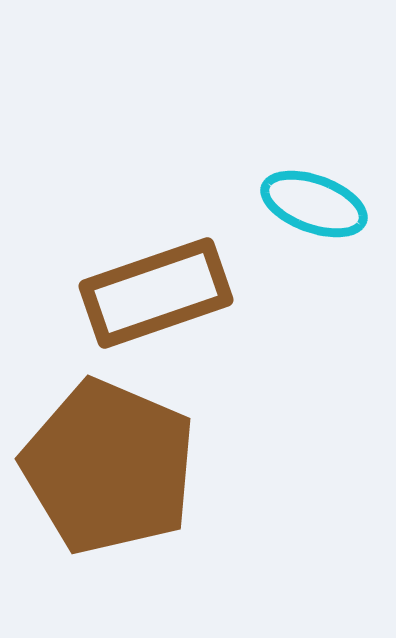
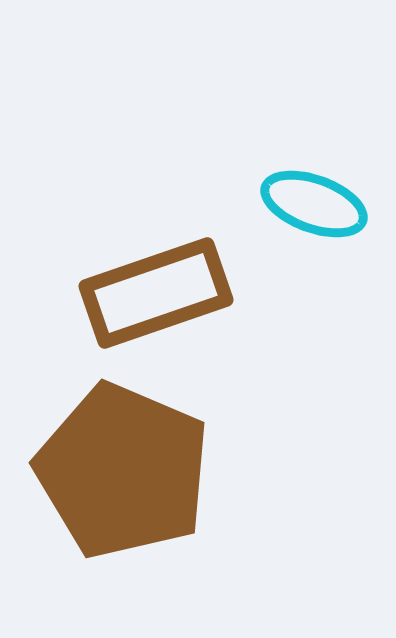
brown pentagon: moved 14 px right, 4 px down
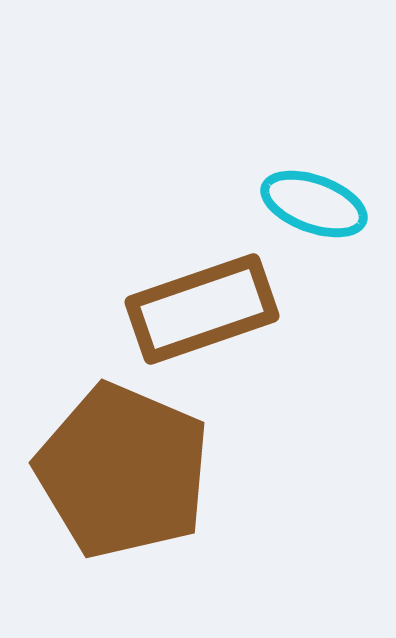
brown rectangle: moved 46 px right, 16 px down
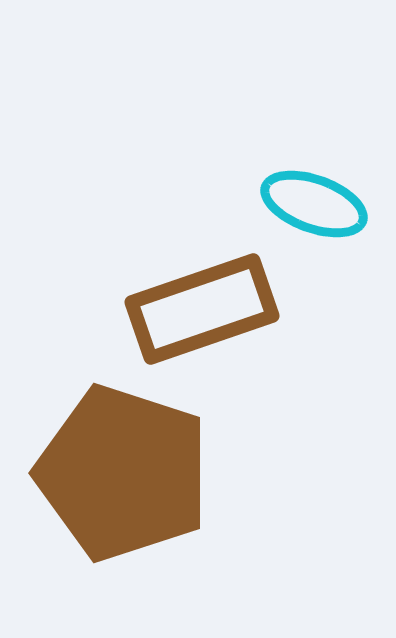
brown pentagon: moved 2 px down; rotated 5 degrees counterclockwise
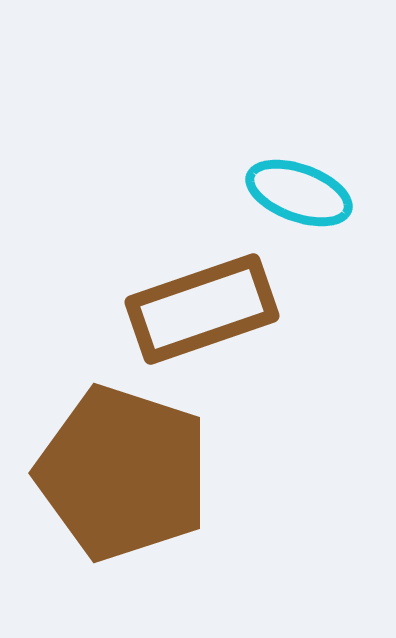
cyan ellipse: moved 15 px left, 11 px up
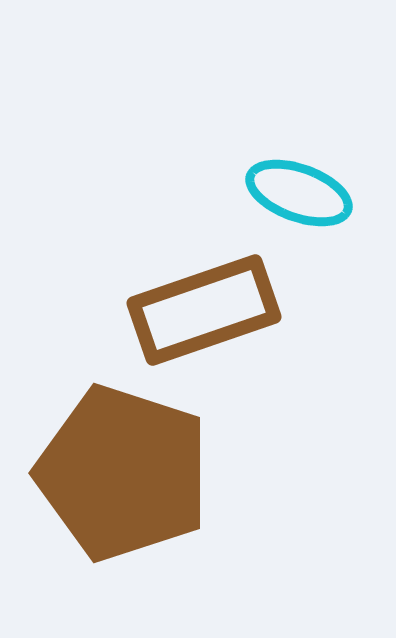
brown rectangle: moved 2 px right, 1 px down
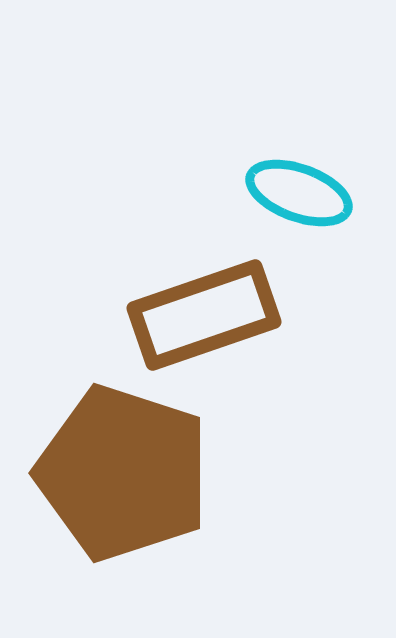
brown rectangle: moved 5 px down
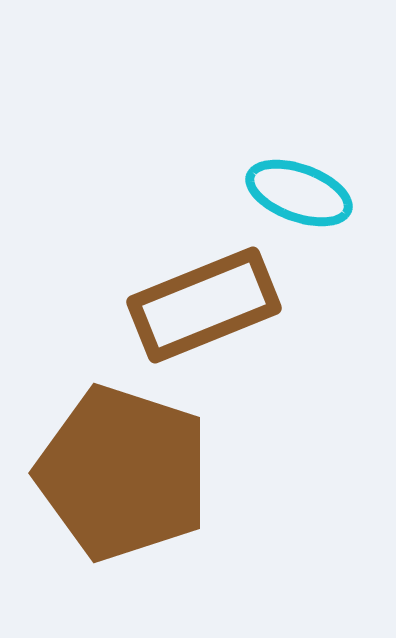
brown rectangle: moved 10 px up; rotated 3 degrees counterclockwise
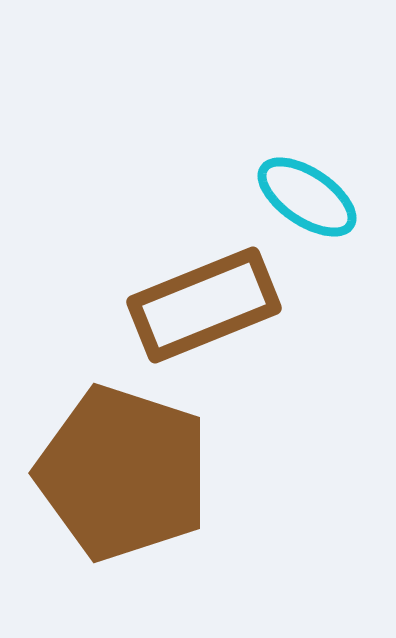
cyan ellipse: moved 8 px right, 4 px down; rotated 14 degrees clockwise
